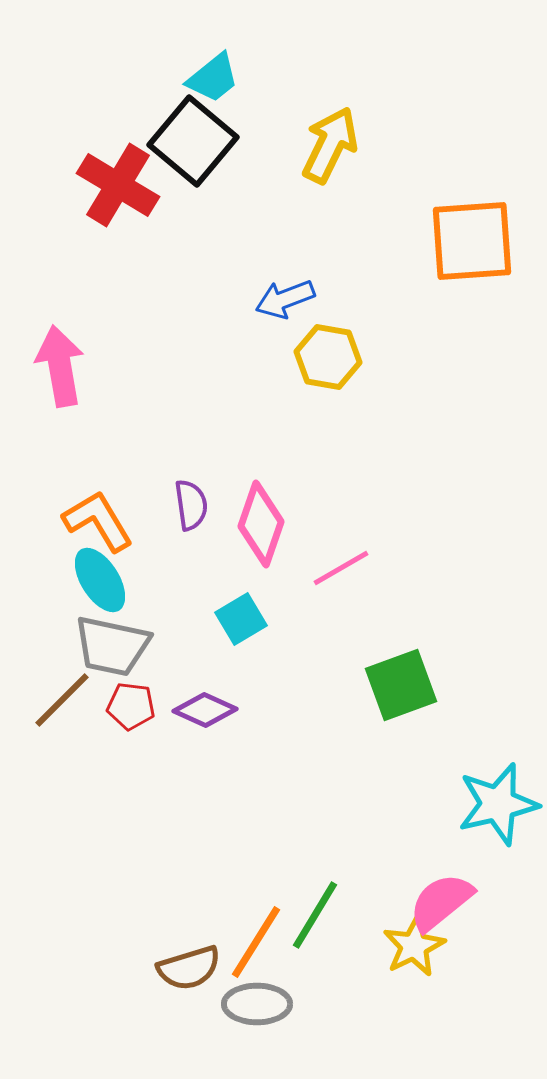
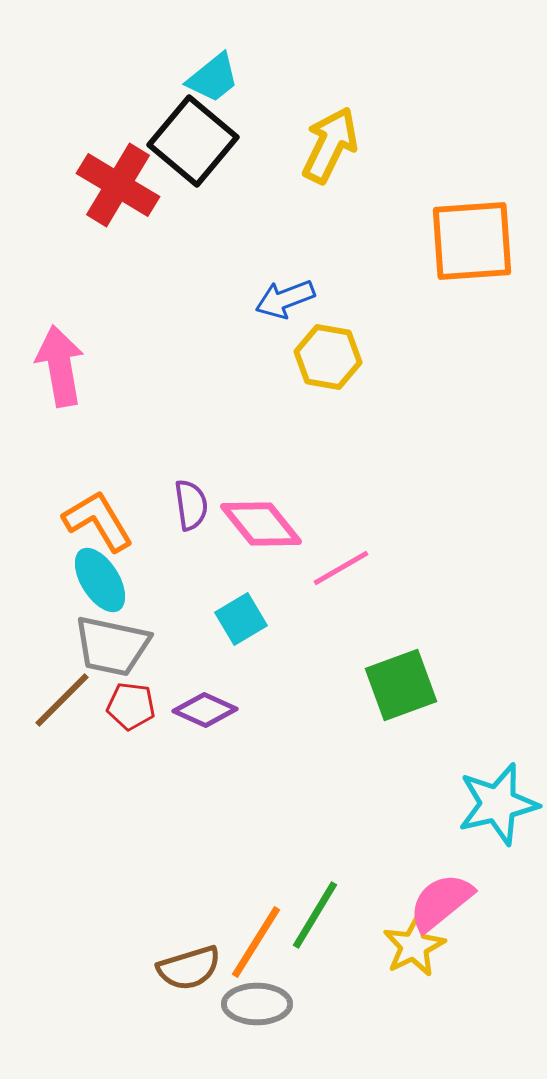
pink diamond: rotated 58 degrees counterclockwise
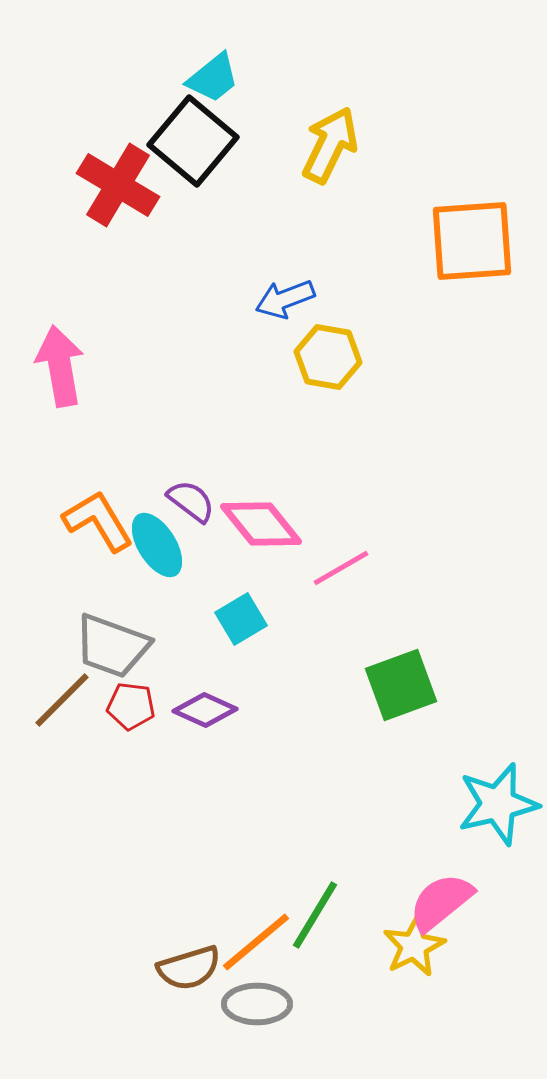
purple semicircle: moved 4 px up; rotated 45 degrees counterclockwise
cyan ellipse: moved 57 px right, 35 px up
gray trapezoid: rotated 8 degrees clockwise
orange line: rotated 18 degrees clockwise
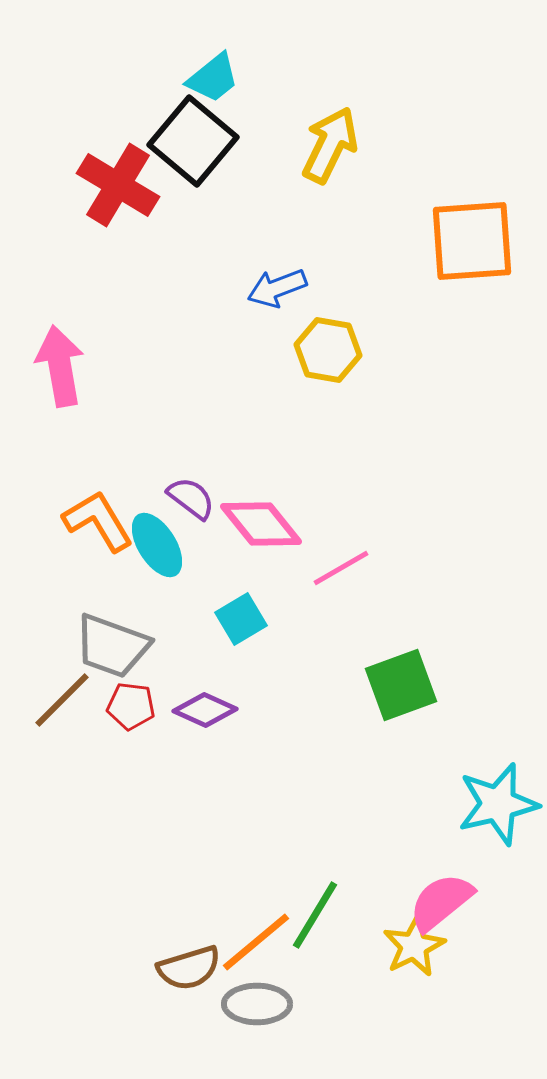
blue arrow: moved 8 px left, 11 px up
yellow hexagon: moved 7 px up
purple semicircle: moved 3 px up
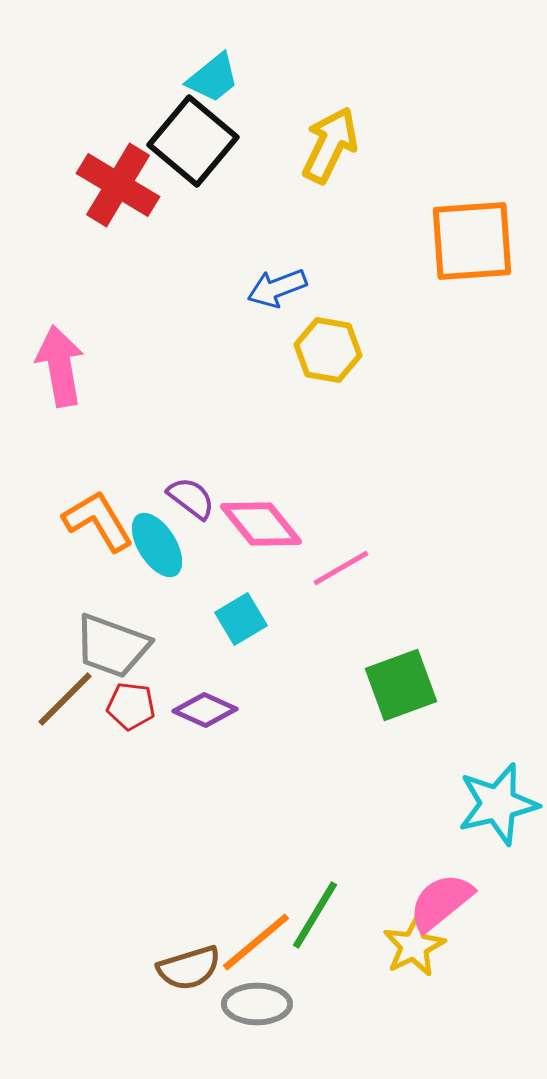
brown line: moved 3 px right, 1 px up
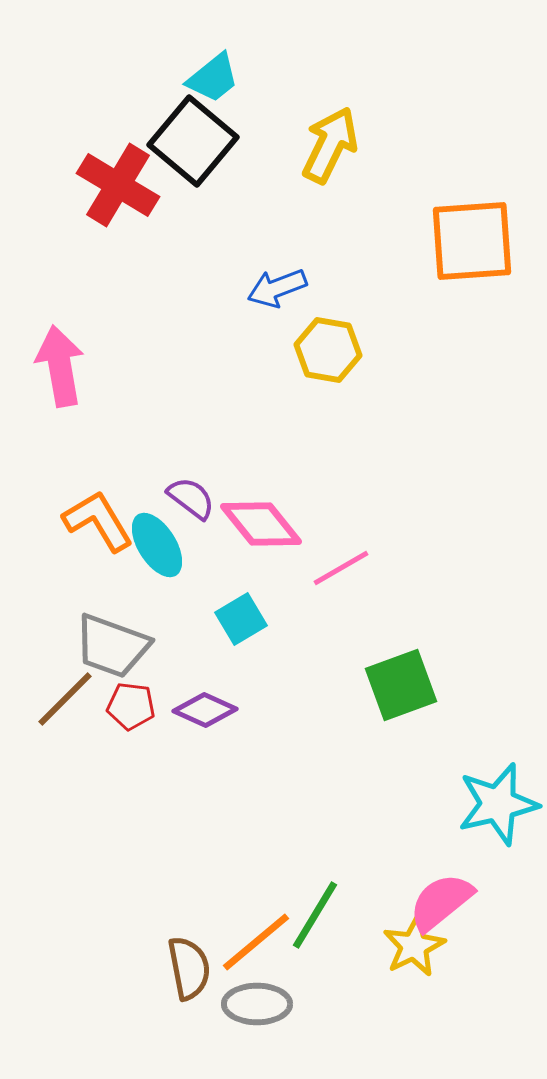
brown semicircle: rotated 84 degrees counterclockwise
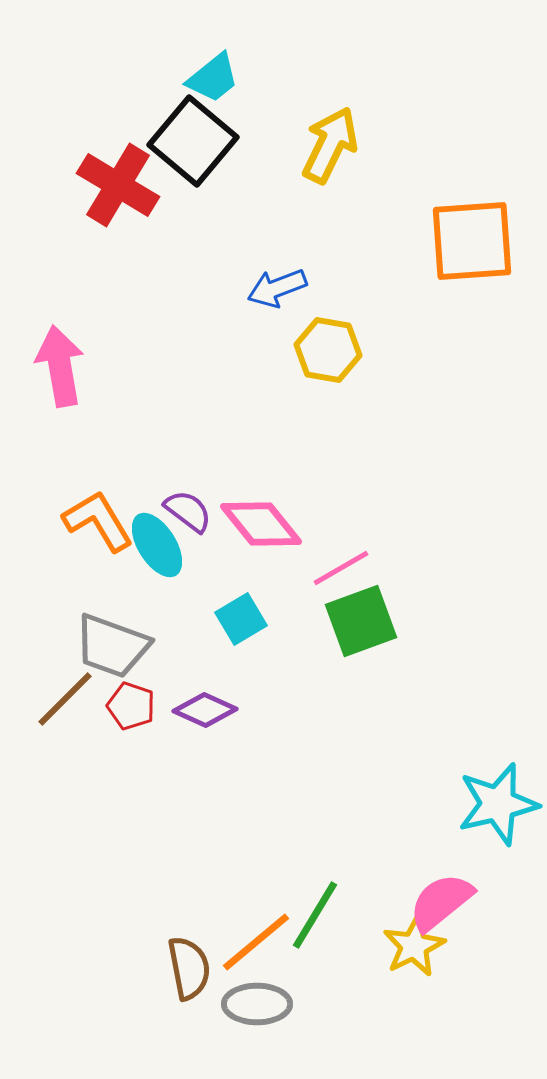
purple semicircle: moved 3 px left, 13 px down
green square: moved 40 px left, 64 px up
red pentagon: rotated 12 degrees clockwise
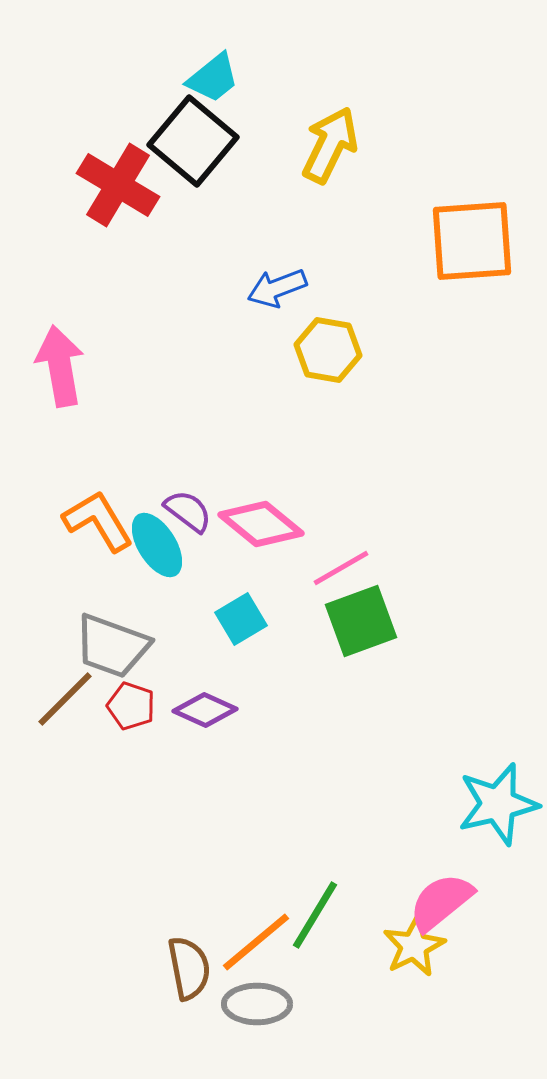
pink diamond: rotated 12 degrees counterclockwise
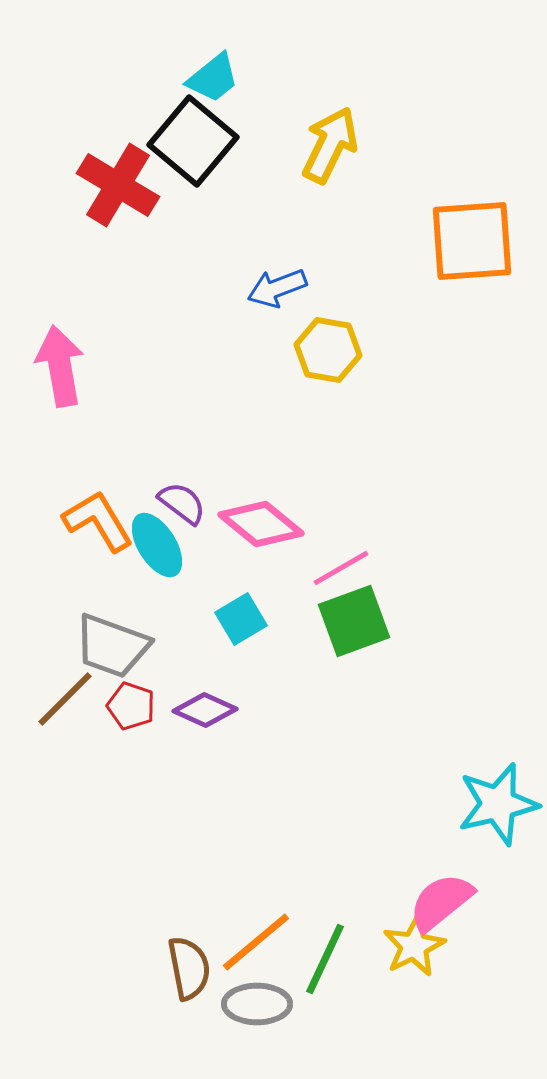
purple semicircle: moved 6 px left, 8 px up
green square: moved 7 px left
green line: moved 10 px right, 44 px down; rotated 6 degrees counterclockwise
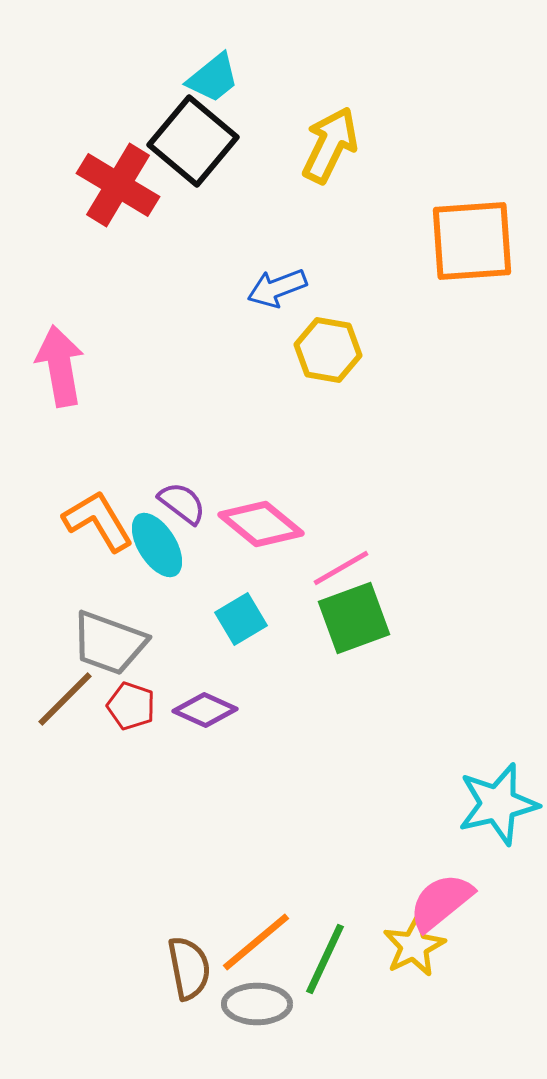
green square: moved 3 px up
gray trapezoid: moved 3 px left, 3 px up
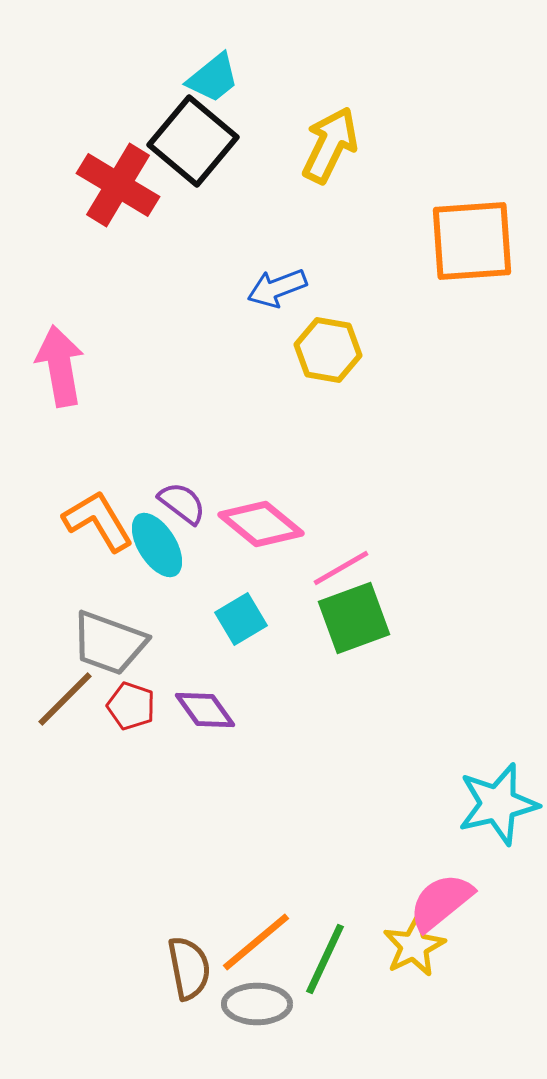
purple diamond: rotated 30 degrees clockwise
